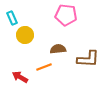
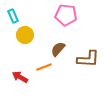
cyan rectangle: moved 1 px right, 2 px up
brown semicircle: rotated 42 degrees counterclockwise
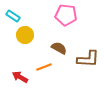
cyan rectangle: rotated 32 degrees counterclockwise
brown semicircle: moved 1 px right, 1 px up; rotated 77 degrees clockwise
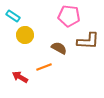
pink pentagon: moved 3 px right, 1 px down
brown L-shape: moved 18 px up
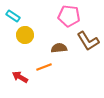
brown L-shape: rotated 55 degrees clockwise
brown semicircle: rotated 35 degrees counterclockwise
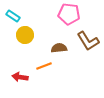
pink pentagon: moved 2 px up
orange line: moved 1 px up
red arrow: rotated 21 degrees counterclockwise
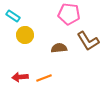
orange line: moved 12 px down
red arrow: rotated 14 degrees counterclockwise
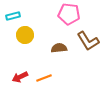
cyan rectangle: rotated 48 degrees counterclockwise
red arrow: rotated 21 degrees counterclockwise
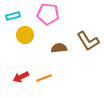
pink pentagon: moved 21 px left
red arrow: moved 1 px right
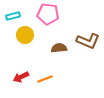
brown L-shape: rotated 35 degrees counterclockwise
orange line: moved 1 px right, 1 px down
